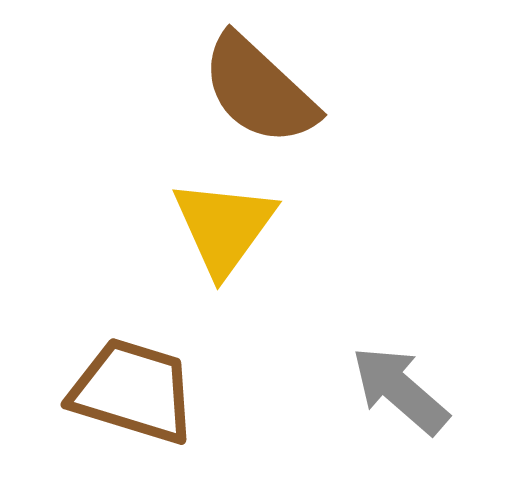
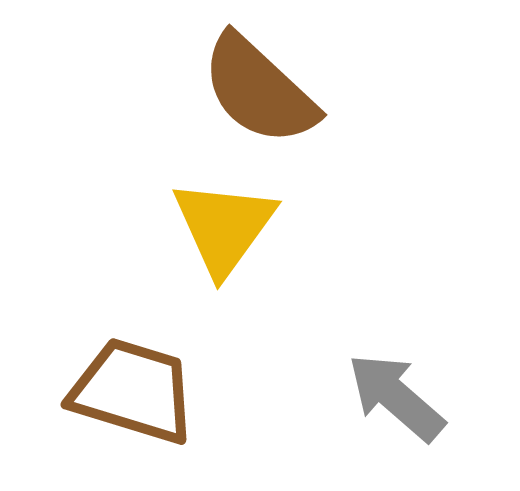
gray arrow: moved 4 px left, 7 px down
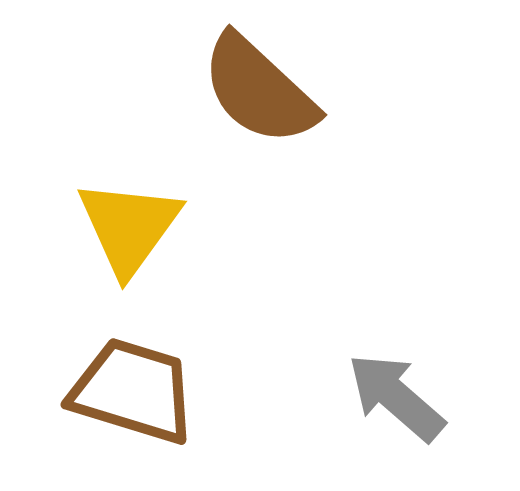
yellow triangle: moved 95 px left
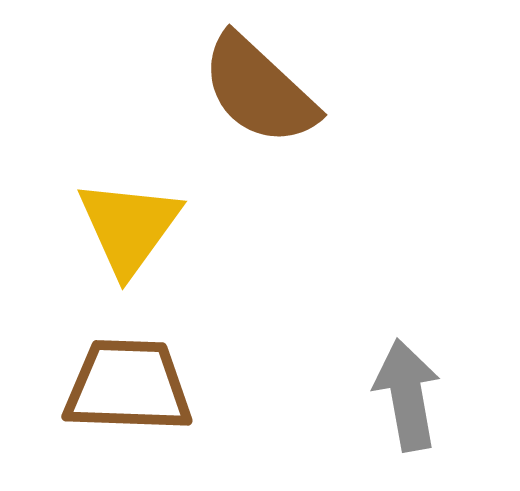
brown trapezoid: moved 5 px left, 5 px up; rotated 15 degrees counterclockwise
gray arrow: moved 11 px right, 2 px up; rotated 39 degrees clockwise
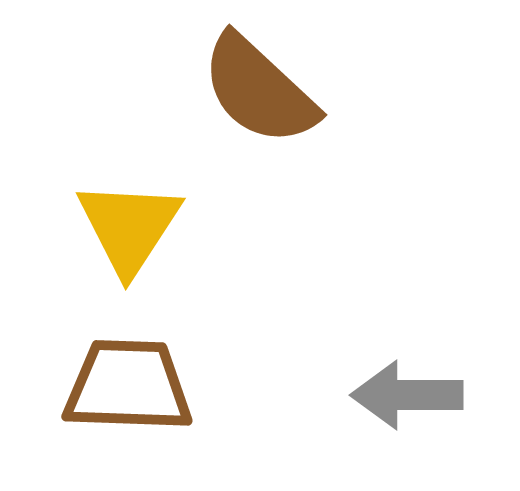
yellow triangle: rotated 3 degrees counterclockwise
gray arrow: rotated 80 degrees counterclockwise
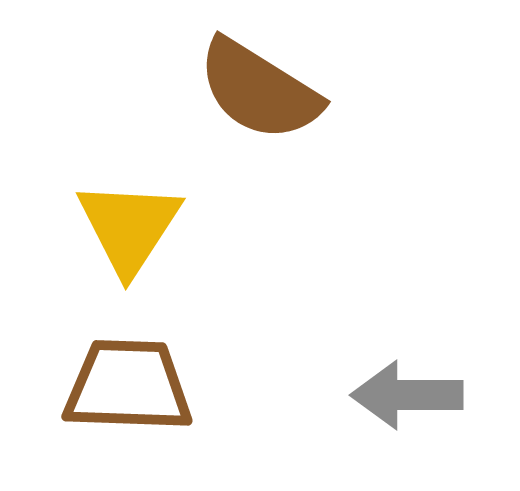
brown semicircle: rotated 11 degrees counterclockwise
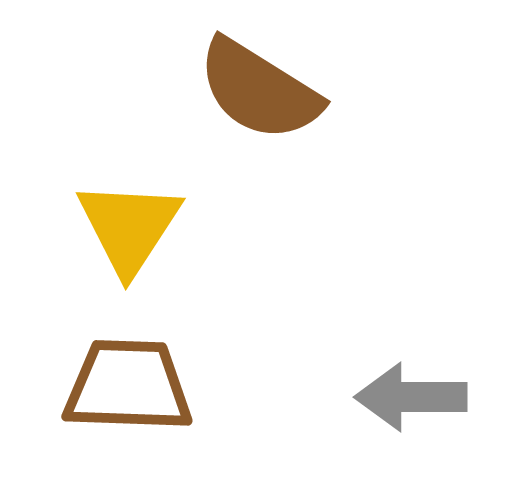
gray arrow: moved 4 px right, 2 px down
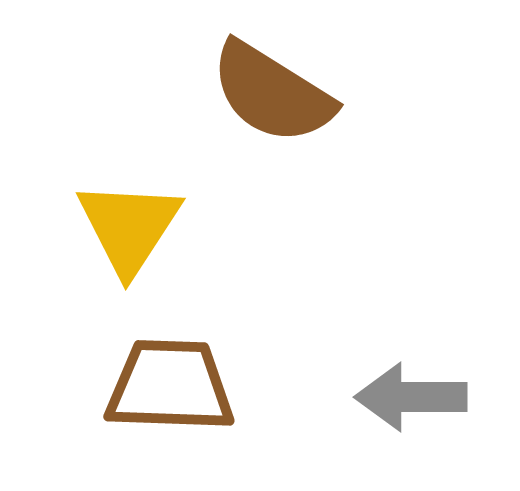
brown semicircle: moved 13 px right, 3 px down
brown trapezoid: moved 42 px right
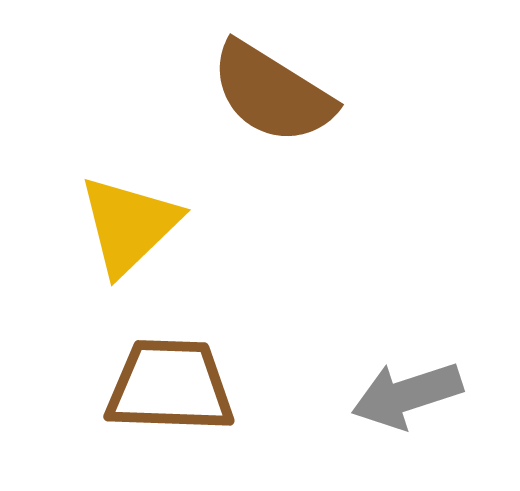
yellow triangle: moved 2 px up; rotated 13 degrees clockwise
gray arrow: moved 4 px left, 2 px up; rotated 18 degrees counterclockwise
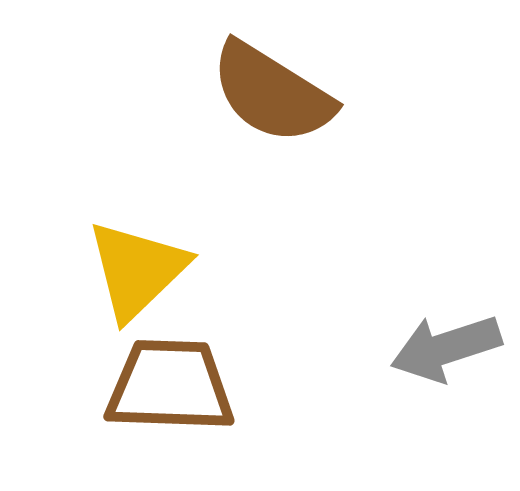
yellow triangle: moved 8 px right, 45 px down
gray arrow: moved 39 px right, 47 px up
